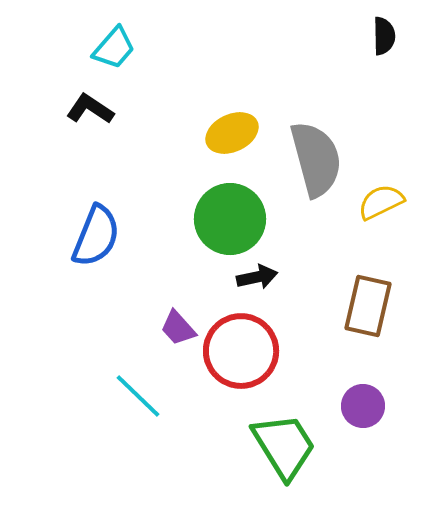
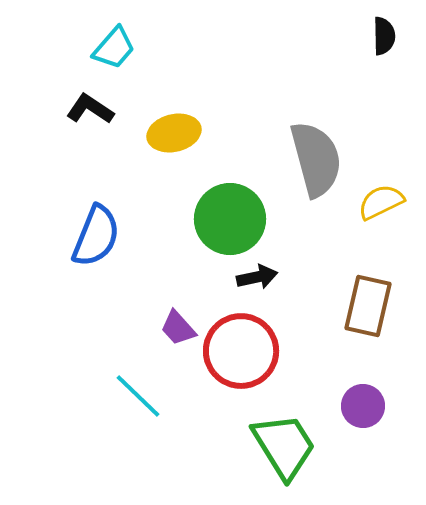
yellow ellipse: moved 58 px left; rotated 12 degrees clockwise
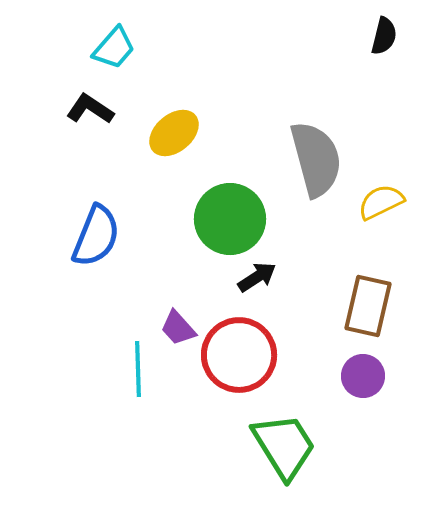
black semicircle: rotated 15 degrees clockwise
yellow ellipse: rotated 27 degrees counterclockwise
black arrow: rotated 21 degrees counterclockwise
red circle: moved 2 px left, 4 px down
cyan line: moved 27 px up; rotated 44 degrees clockwise
purple circle: moved 30 px up
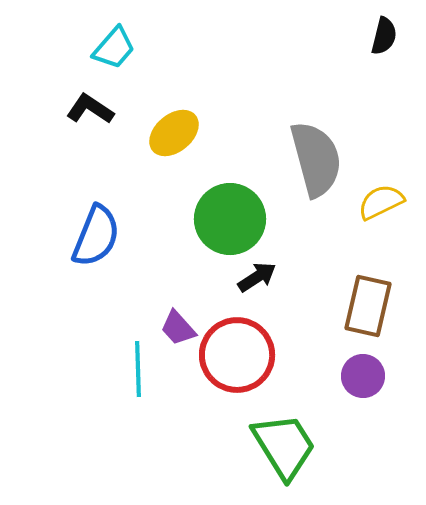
red circle: moved 2 px left
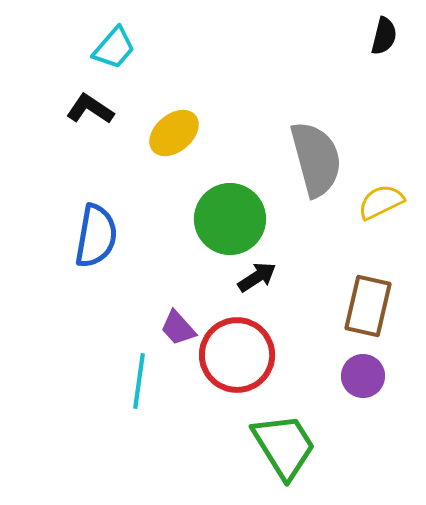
blue semicircle: rotated 12 degrees counterclockwise
cyan line: moved 1 px right, 12 px down; rotated 10 degrees clockwise
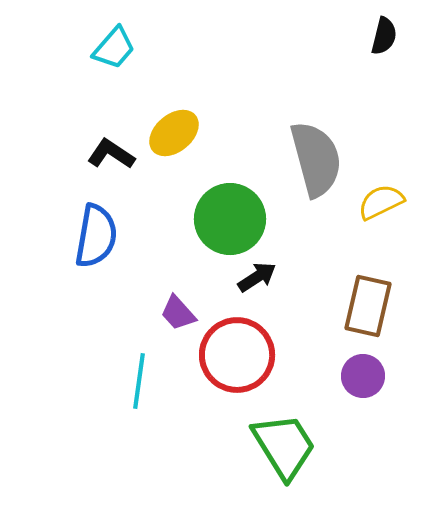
black L-shape: moved 21 px right, 45 px down
purple trapezoid: moved 15 px up
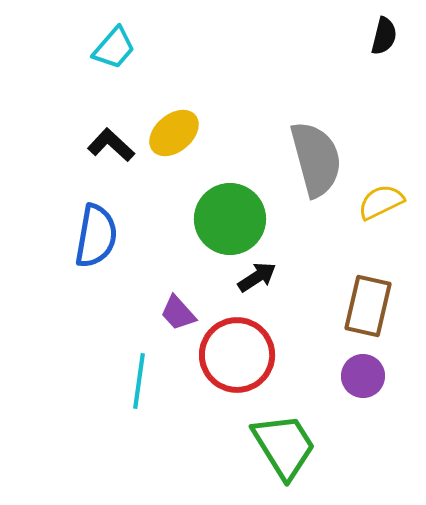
black L-shape: moved 9 px up; rotated 9 degrees clockwise
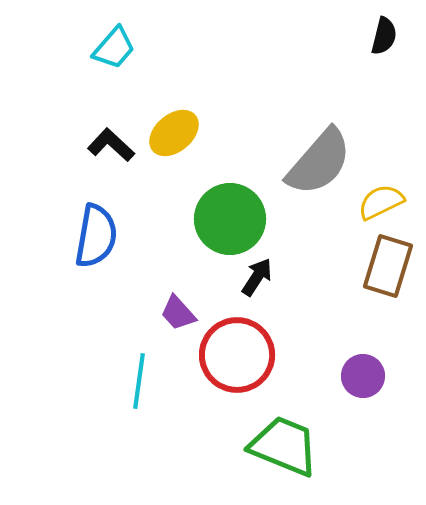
gray semicircle: moved 3 px right, 3 px down; rotated 56 degrees clockwise
black arrow: rotated 24 degrees counterclockwise
brown rectangle: moved 20 px right, 40 px up; rotated 4 degrees clockwise
green trapezoid: rotated 36 degrees counterclockwise
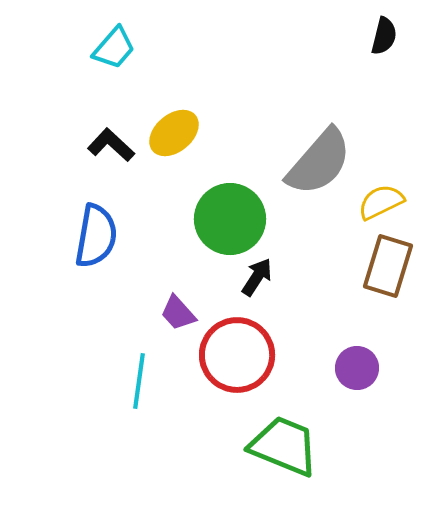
purple circle: moved 6 px left, 8 px up
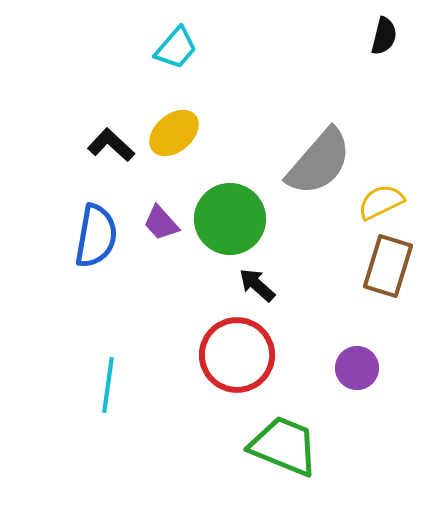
cyan trapezoid: moved 62 px right
black arrow: moved 8 px down; rotated 81 degrees counterclockwise
purple trapezoid: moved 17 px left, 90 px up
cyan line: moved 31 px left, 4 px down
